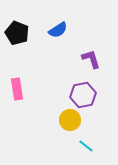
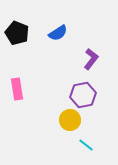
blue semicircle: moved 3 px down
purple L-shape: rotated 55 degrees clockwise
cyan line: moved 1 px up
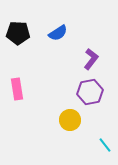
black pentagon: moved 1 px right; rotated 20 degrees counterclockwise
purple hexagon: moved 7 px right, 3 px up
cyan line: moved 19 px right; rotated 14 degrees clockwise
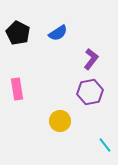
black pentagon: rotated 25 degrees clockwise
yellow circle: moved 10 px left, 1 px down
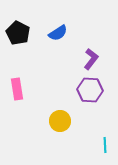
purple hexagon: moved 2 px up; rotated 15 degrees clockwise
cyan line: rotated 35 degrees clockwise
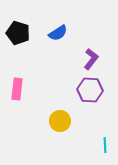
black pentagon: rotated 10 degrees counterclockwise
pink rectangle: rotated 15 degrees clockwise
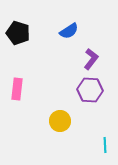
blue semicircle: moved 11 px right, 2 px up
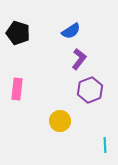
blue semicircle: moved 2 px right
purple L-shape: moved 12 px left
purple hexagon: rotated 25 degrees counterclockwise
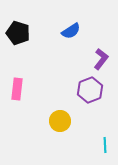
purple L-shape: moved 22 px right
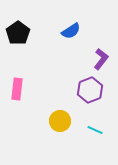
black pentagon: rotated 20 degrees clockwise
cyan line: moved 10 px left, 15 px up; rotated 63 degrees counterclockwise
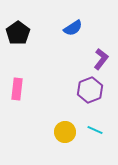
blue semicircle: moved 2 px right, 3 px up
yellow circle: moved 5 px right, 11 px down
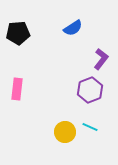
black pentagon: rotated 30 degrees clockwise
cyan line: moved 5 px left, 3 px up
